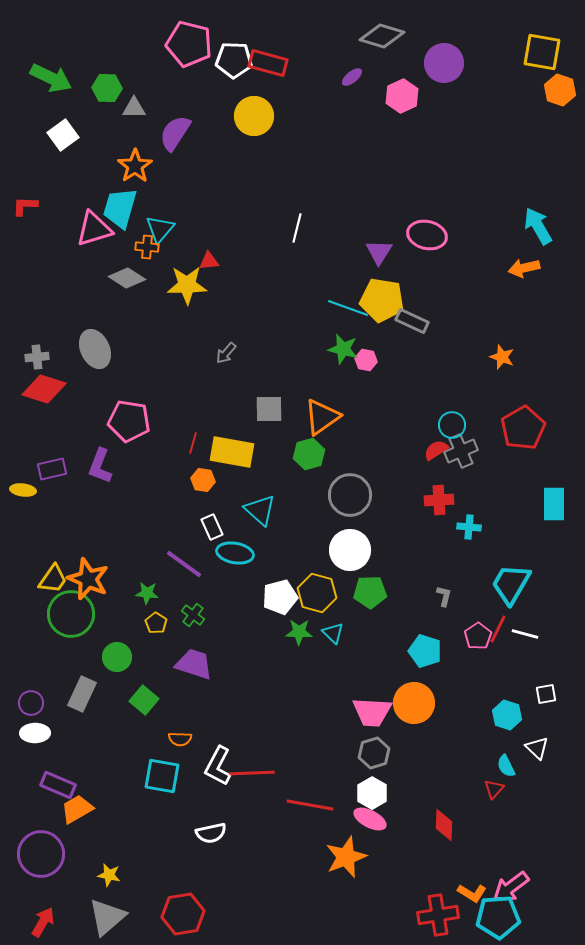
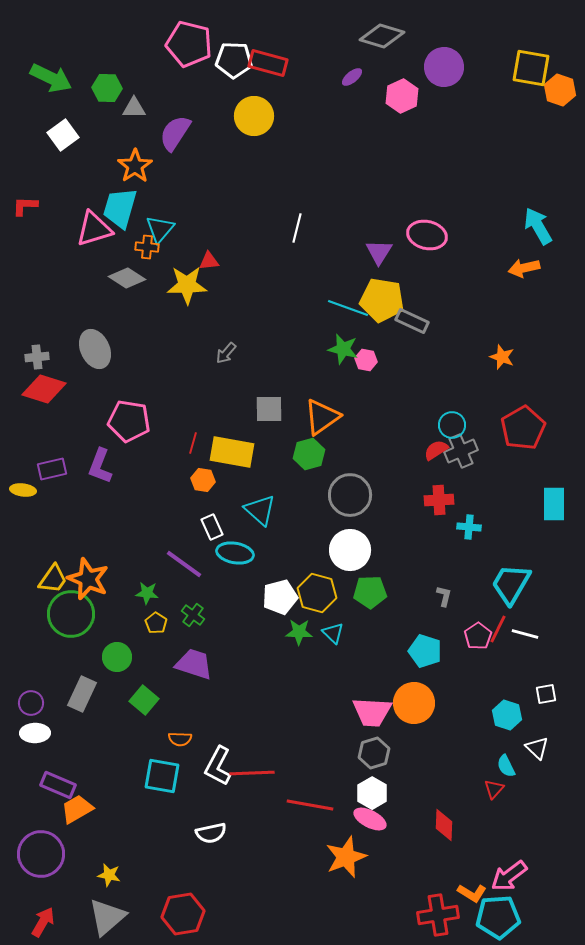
yellow square at (542, 52): moved 11 px left, 16 px down
purple circle at (444, 63): moved 4 px down
pink arrow at (511, 887): moved 2 px left, 11 px up
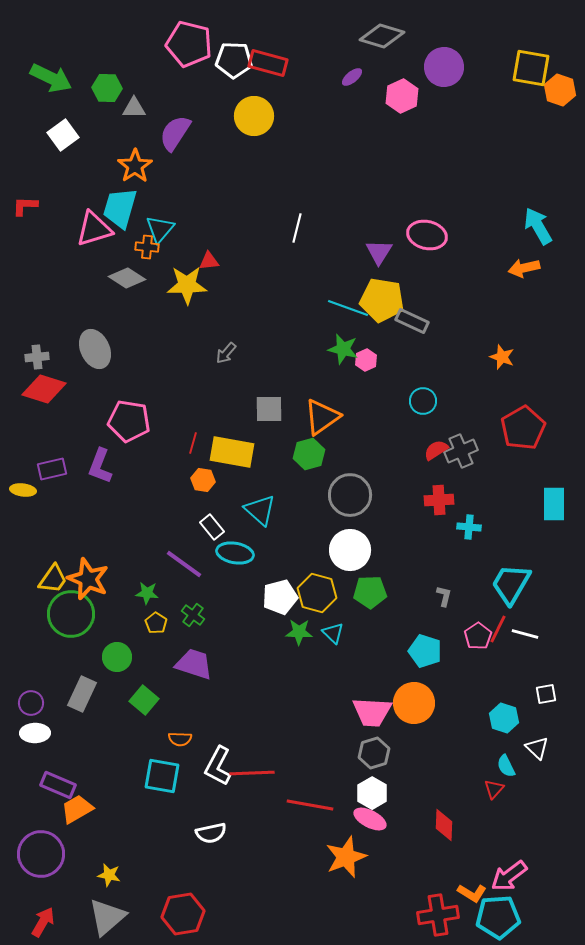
pink hexagon at (366, 360): rotated 25 degrees clockwise
cyan circle at (452, 425): moved 29 px left, 24 px up
white rectangle at (212, 527): rotated 15 degrees counterclockwise
cyan hexagon at (507, 715): moved 3 px left, 3 px down
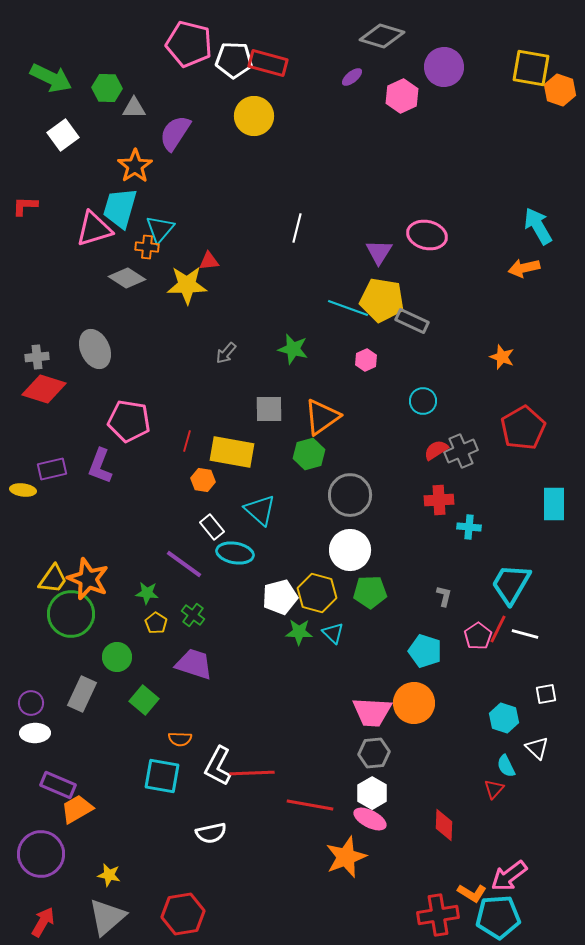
green star at (343, 349): moved 50 px left
red line at (193, 443): moved 6 px left, 2 px up
gray hexagon at (374, 753): rotated 12 degrees clockwise
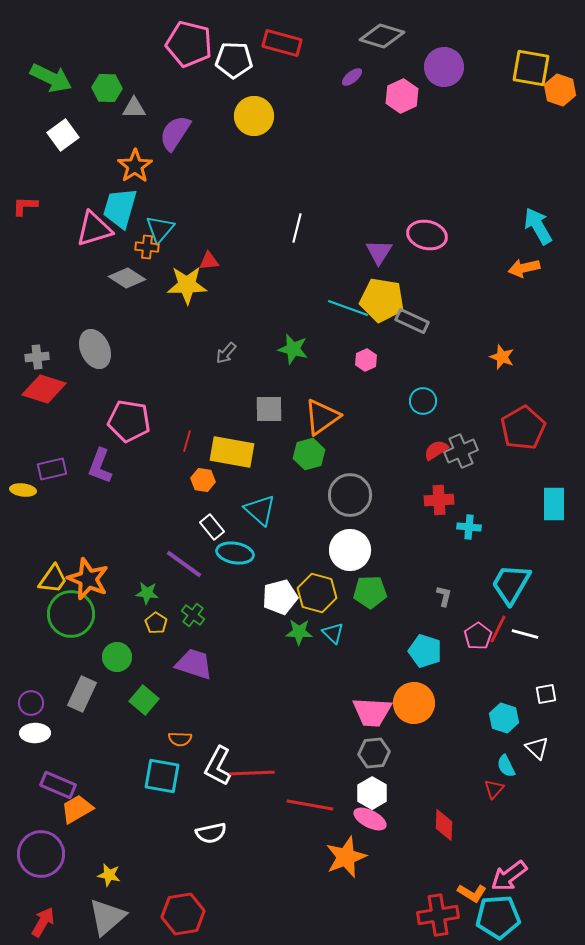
red rectangle at (268, 63): moved 14 px right, 20 px up
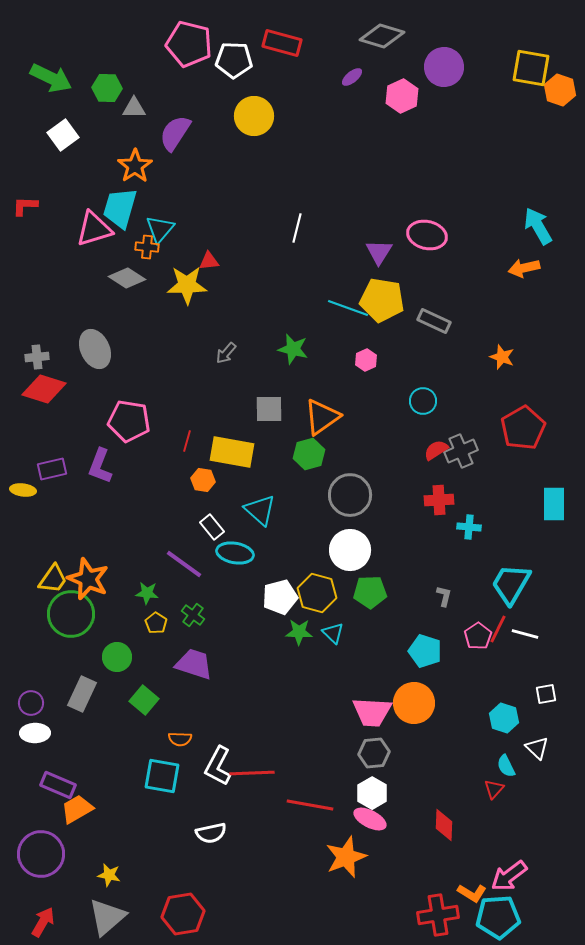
gray rectangle at (412, 321): moved 22 px right
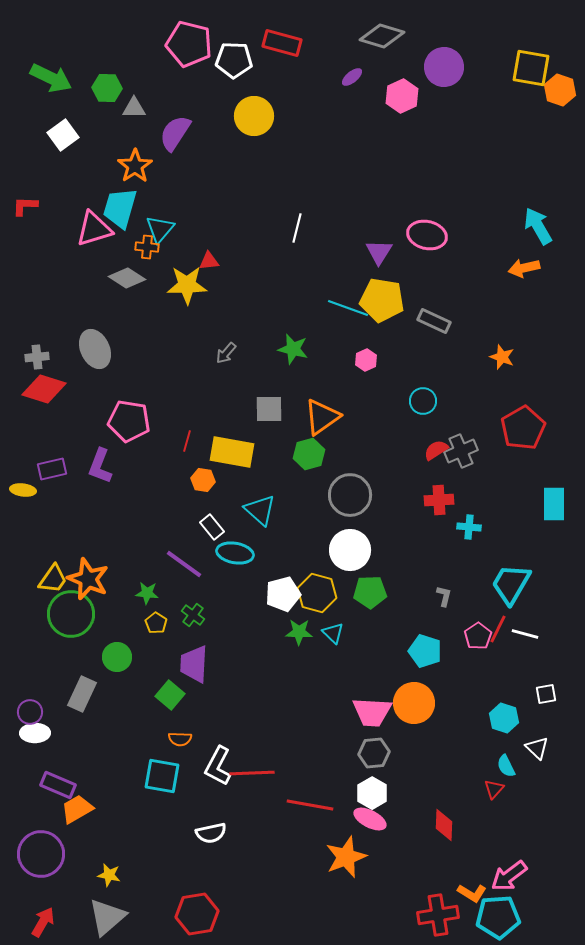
white pentagon at (280, 597): moved 3 px right, 3 px up
purple trapezoid at (194, 664): rotated 105 degrees counterclockwise
green square at (144, 700): moved 26 px right, 5 px up
purple circle at (31, 703): moved 1 px left, 9 px down
red hexagon at (183, 914): moved 14 px right
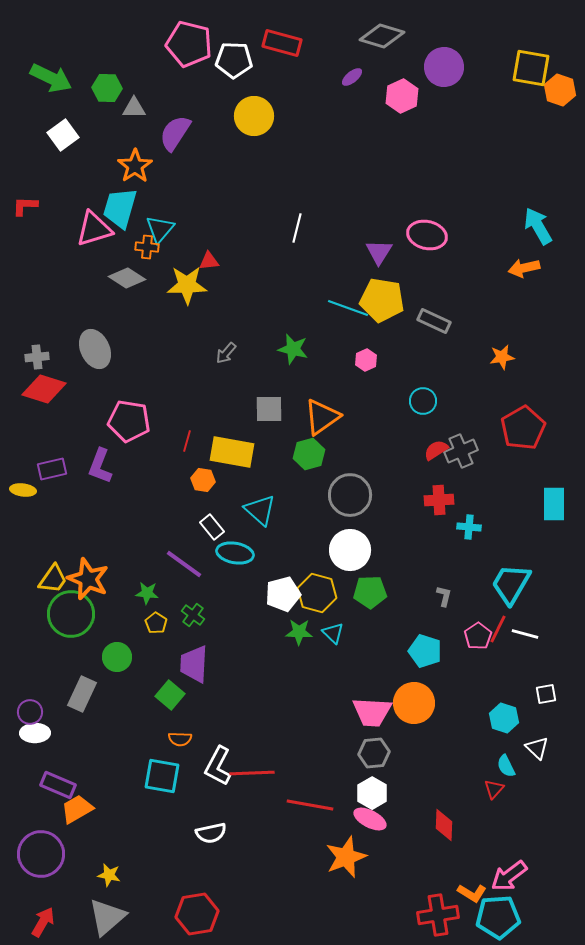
orange star at (502, 357): rotated 30 degrees counterclockwise
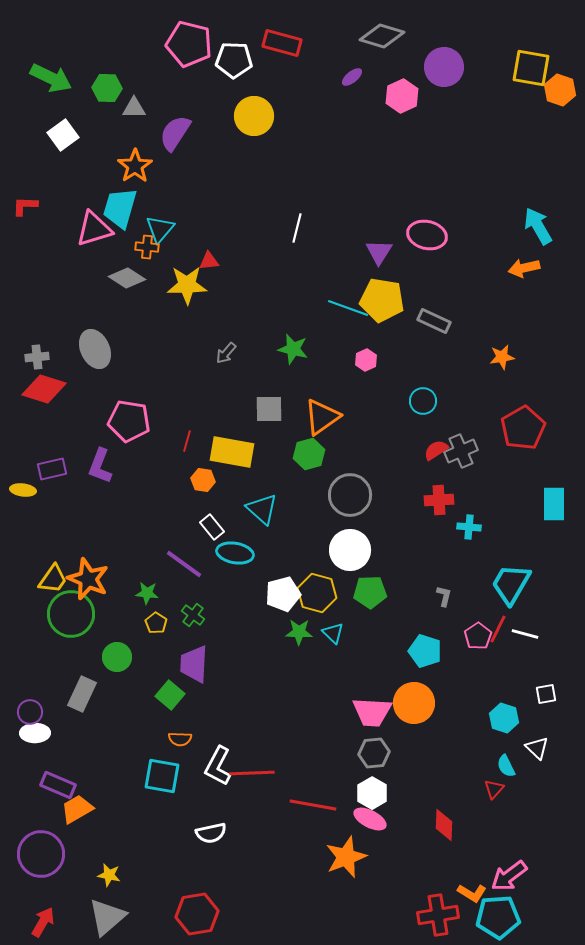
cyan triangle at (260, 510): moved 2 px right, 1 px up
red line at (310, 805): moved 3 px right
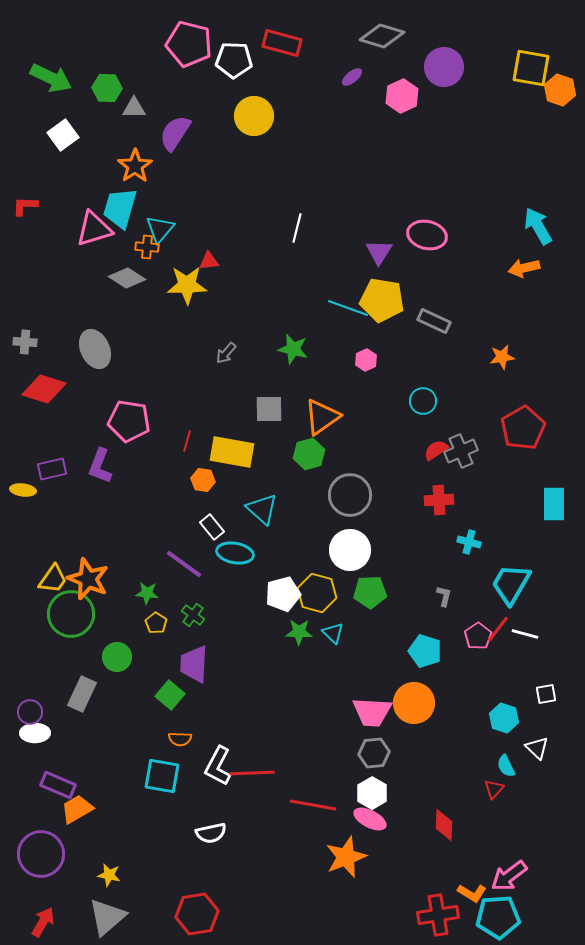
gray cross at (37, 357): moved 12 px left, 15 px up; rotated 10 degrees clockwise
cyan cross at (469, 527): moved 15 px down; rotated 10 degrees clockwise
red line at (498, 629): rotated 12 degrees clockwise
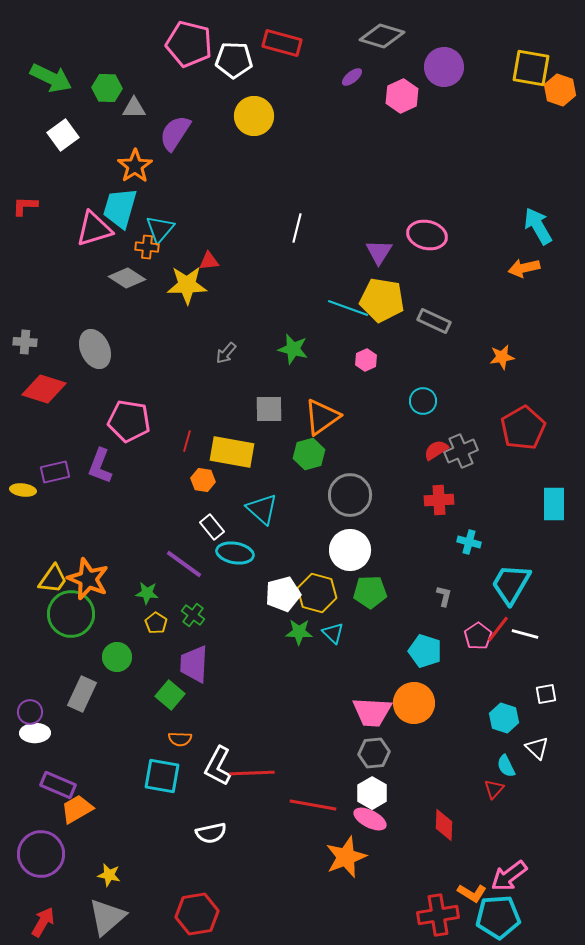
purple rectangle at (52, 469): moved 3 px right, 3 px down
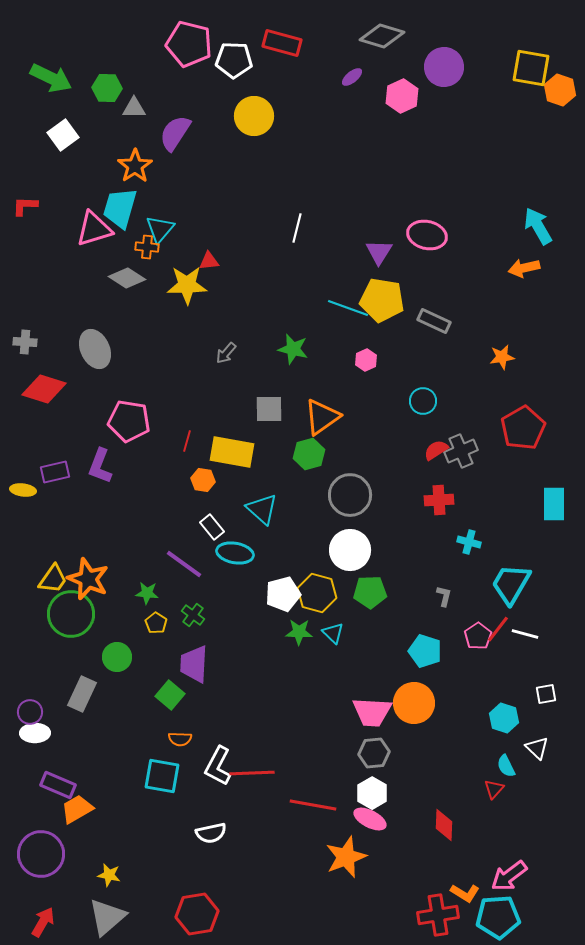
orange L-shape at (472, 893): moved 7 px left
